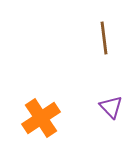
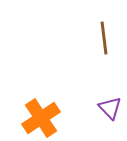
purple triangle: moved 1 px left, 1 px down
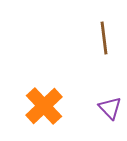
orange cross: moved 3 px right, 12 px up; rotated 9 degrees counterclockwise
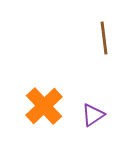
purple triangle: moved 17 px left, 7 px down; rotated 40 degrees clockwise
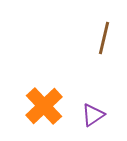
brown line: rotated 20 degrees clockwise
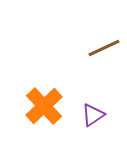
brown line: moved 10 px down; rotated 52 degrees clockwise
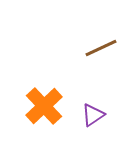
brown line: moved 3 px left
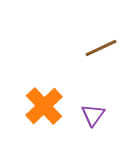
purple triangle: rotated 20 degrees counterclockwise
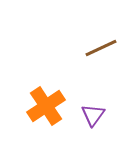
orange cross: moved 2 px right; rotated 9 degrees clockwise
